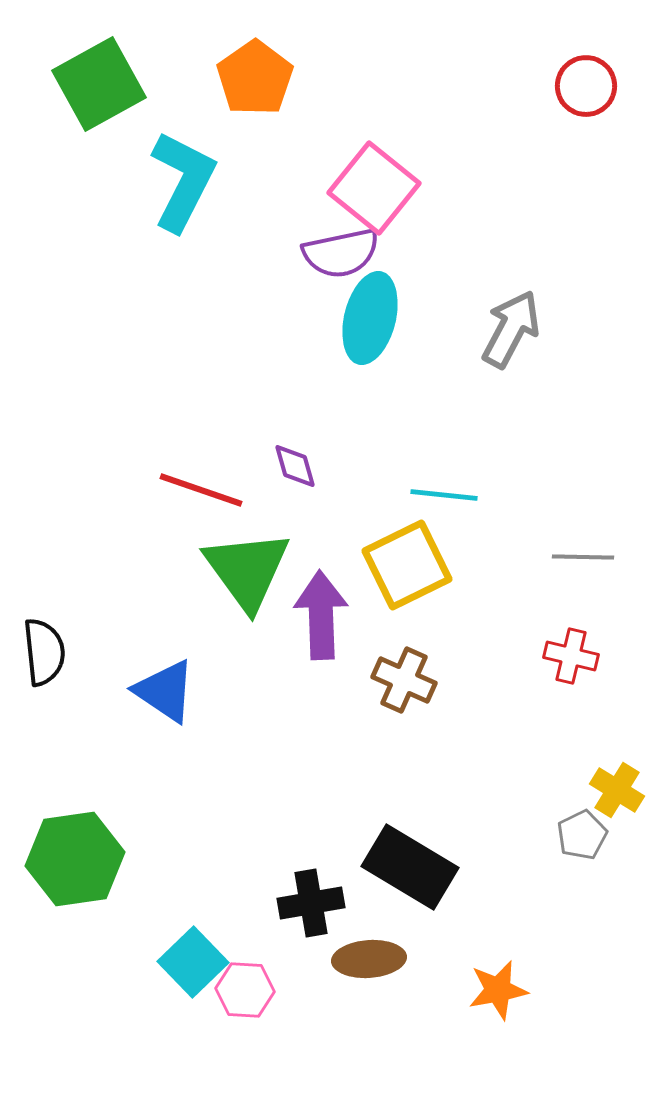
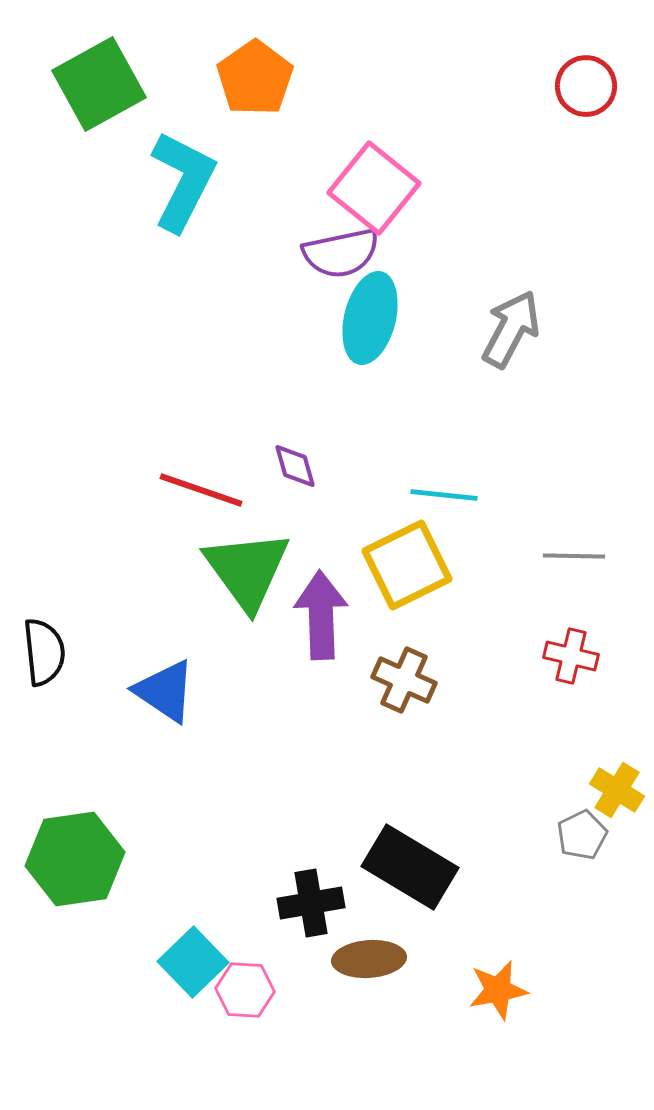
gray line: moved 9 px left, 1 px up
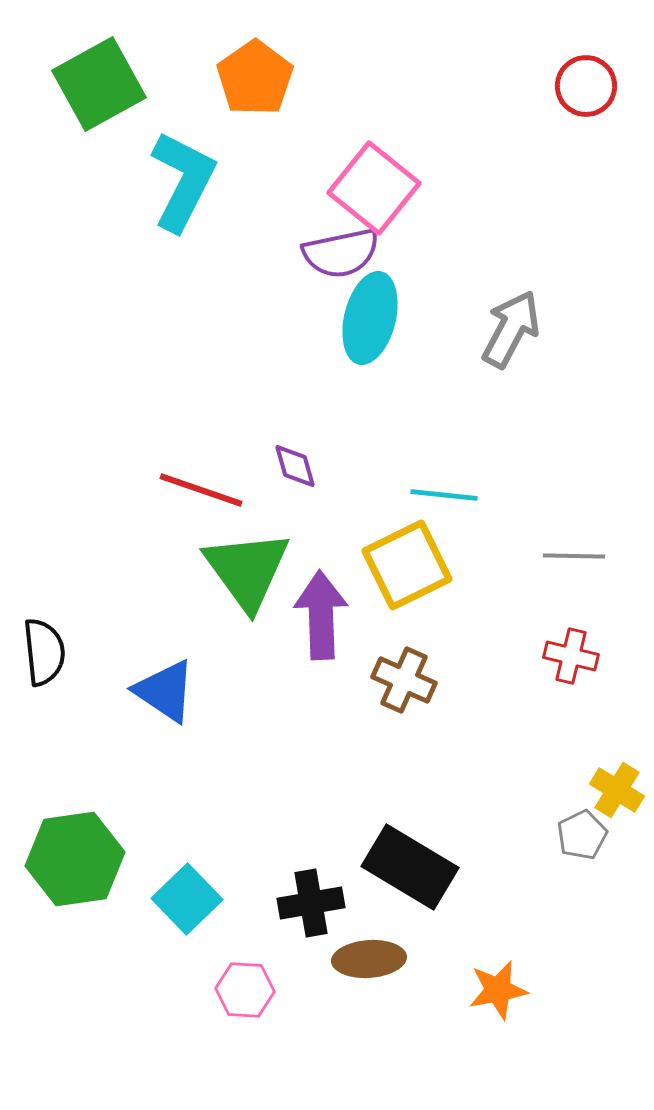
cyan square: moved 6 px left, 63 px up
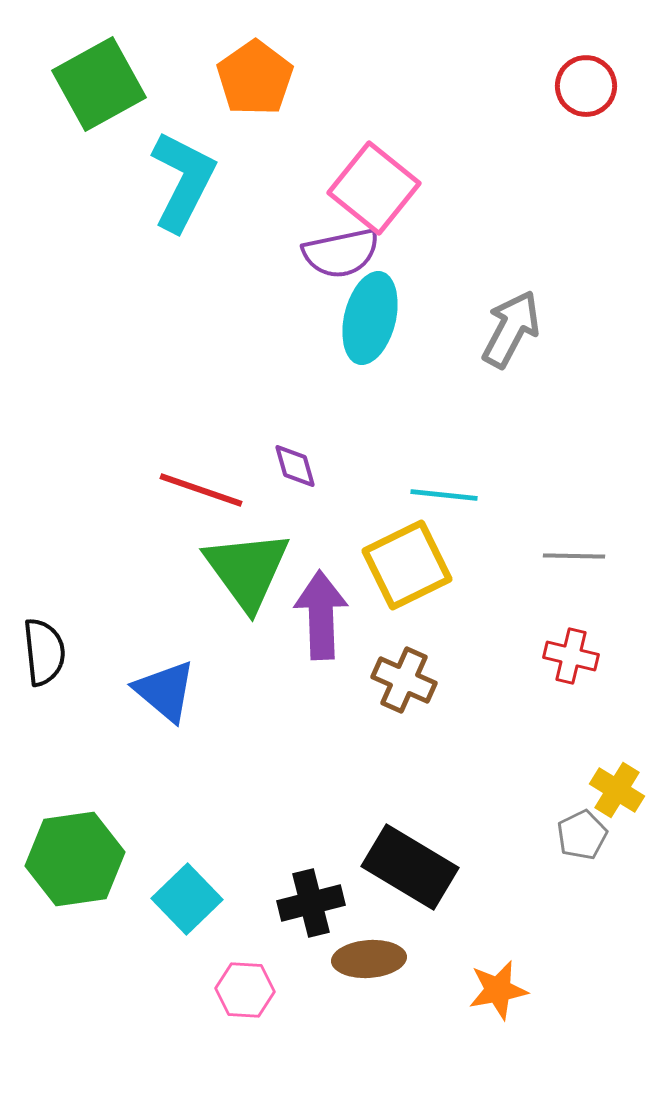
blue triangle: rotated 6 degrees clockwise
black cross: rotated 4 degrees counterclockwise
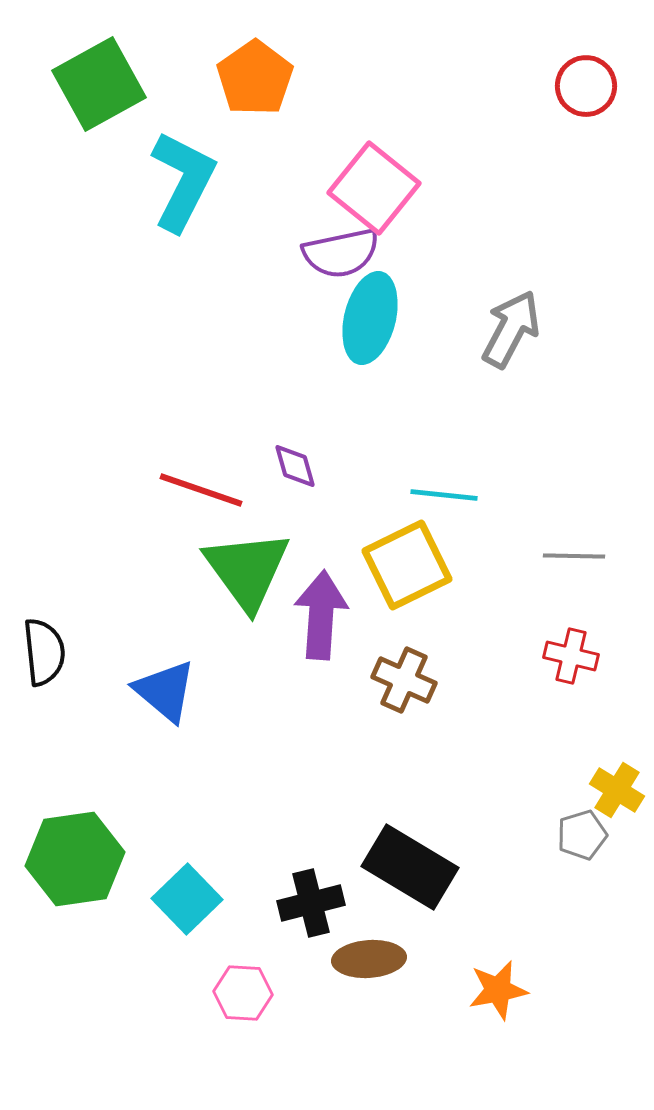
purple arrow: rotated 6 degrees clockwise
gray pentagon: rotated 9 degrees clockwise
pink hexagon: moved 2 px left, 3 px down
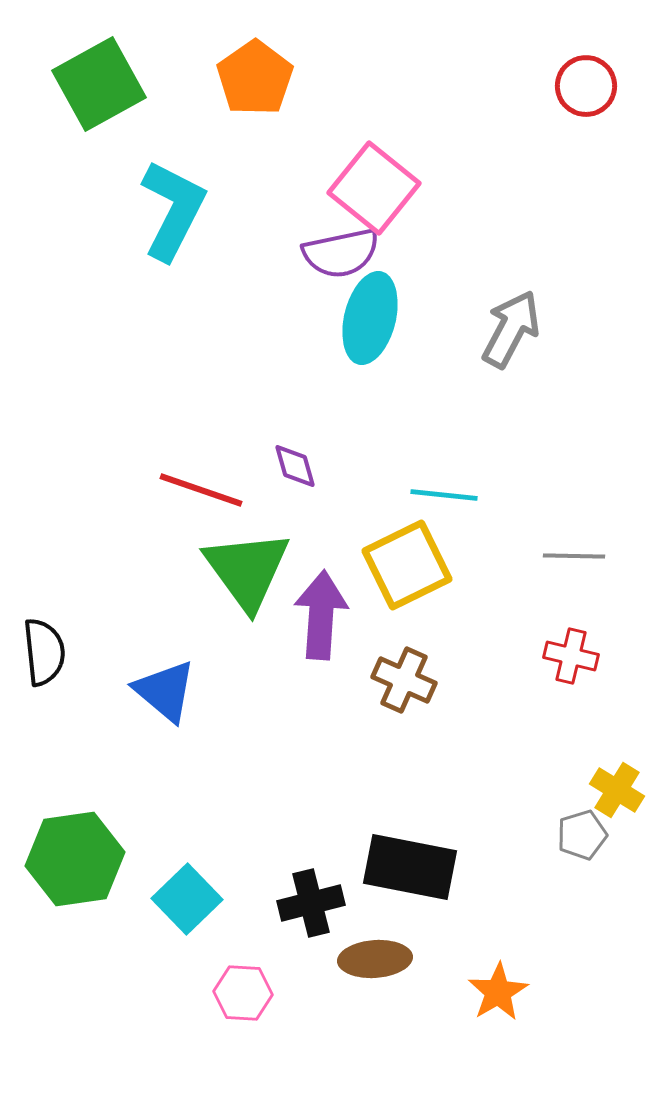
cyan L-shape: moved 10 px left, 29 px down
black rectangle: rotated 20 degrees counterclockwise
brown ellipse: moved 6 px right
orange star: moved 2 px down; rotated 20 degrees counterclockwise
